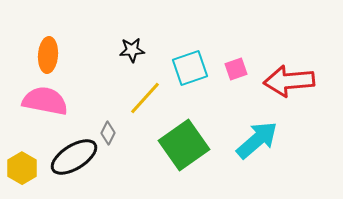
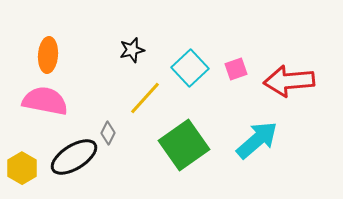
black star: rotated 10 degrees counterclockwise
cyan square: rotated 24 degrees counterclockwise
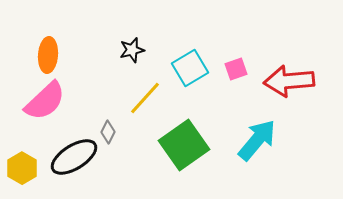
cyan square: rotated 12 degrees clockwise
pink semicircle: rotated 126 degrees clockwise
gray diamond: moved 1 px up
cyan arrow: rotated 9 degrees counterclockwise
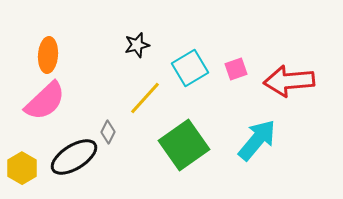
black star: moved 5 px right, 5 px up
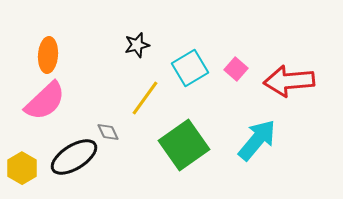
pink square: rotated 30 degrees counterclockwise
yellow line: rotated 6 degrees counterclockwise
gray diamond: rotated 50 degrees counterclockwise
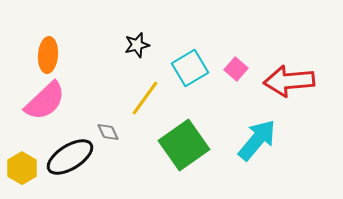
black ellipse: moved 4 px left
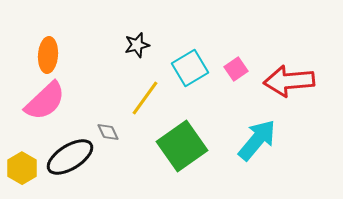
pink square: rotated 15 degrees clockwise
green square: moved 2 px left, 1 px down
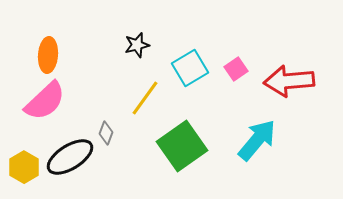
gray diamond: moved 2 px left, 1 px down; rotated 45 degrees clockwise
yellow hexagon: moved 2 px right, 1 px up
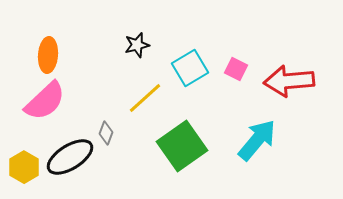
pink square: rotated 30 degrees counterclockwise
yellow line: rotated 12 degrees clockwise
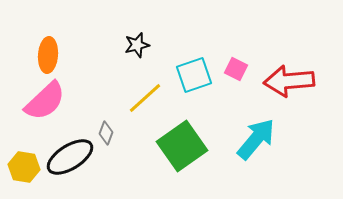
cyan square: moved 4 px right, 7 px down; rotated 12 degrees clockwise
cyan arrow: moved 1 px left, 1 px up
yellow hexagon: rotated 20 degrees counterclockwise
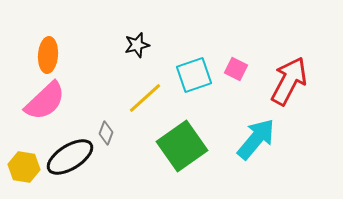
red arrow: rotated 123 degrees clockwise
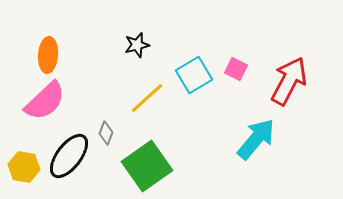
cyan square: rotated 12 degrees counterclockwise
yellow line: moved 2 px right
green square: moved 35 px left, 20 px down
black ellipse: moved 1 px left, 1 px up; rotated 21 degrees counterclockwise
